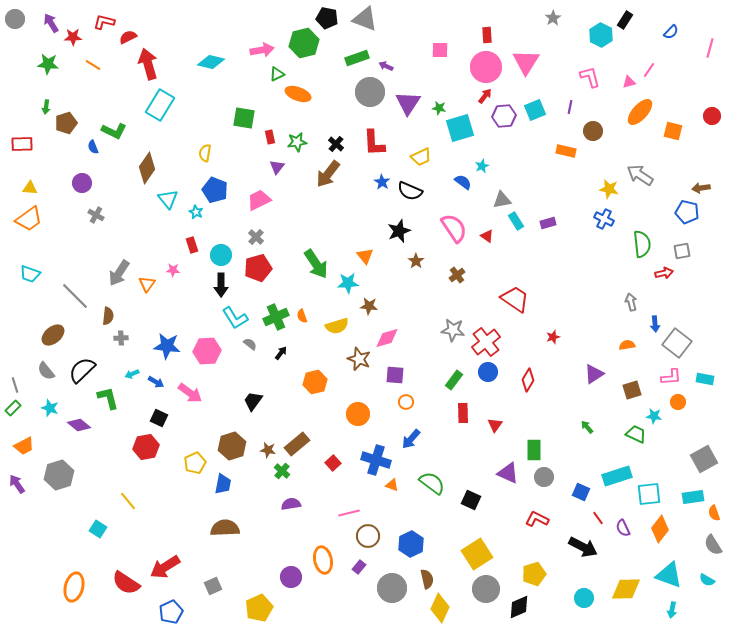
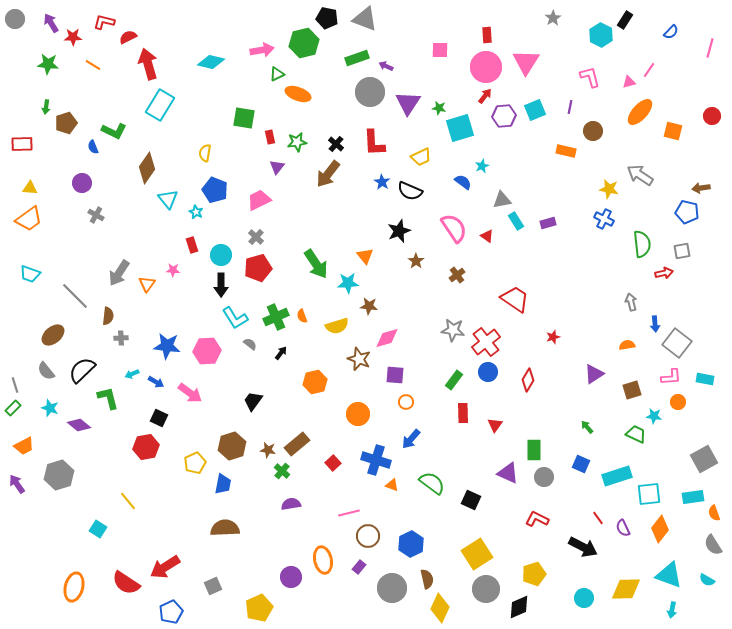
blue square at (581, 492): moved 28 px up
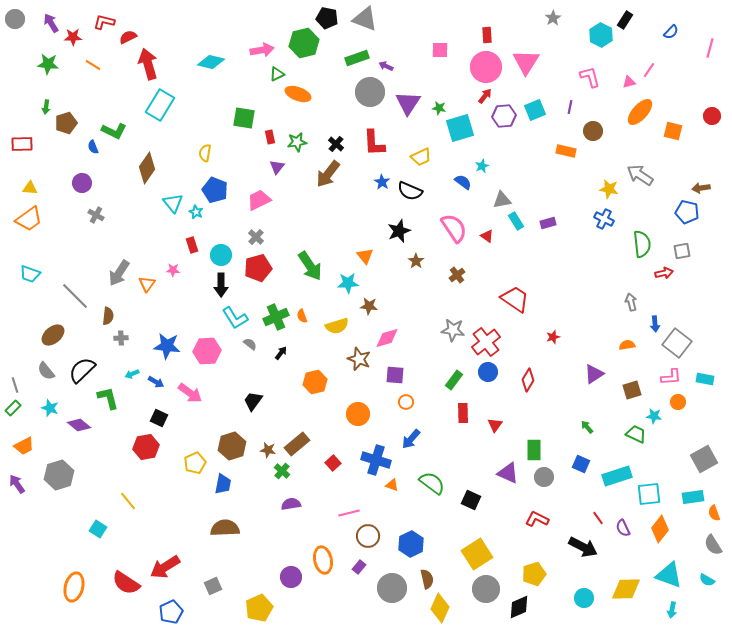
cyan triangle at (168, 199): moved 5 px right, 4 px down
green arrow at (316, 264): moved 6 px left, 2 px down
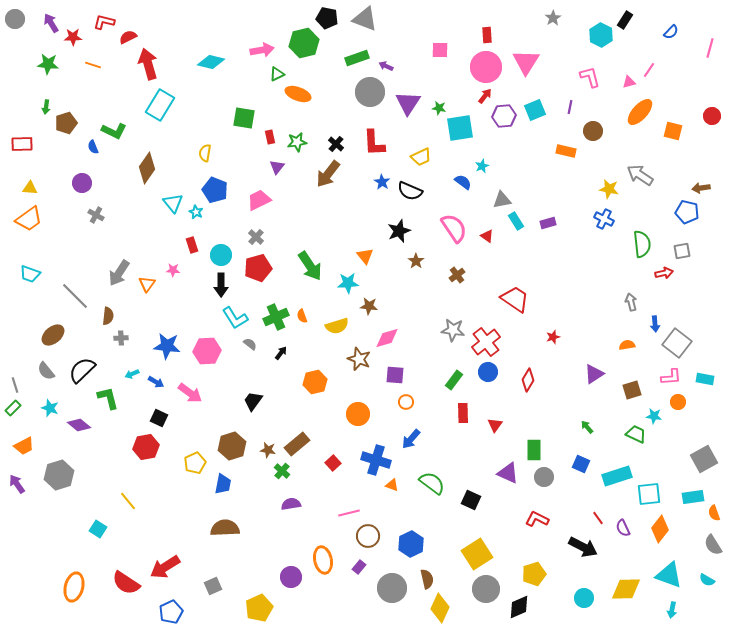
orange line at (93, 65): rotated 14 degrees counterclockwise
cyan square at (460, 128): rotated 8 degrees clockwise
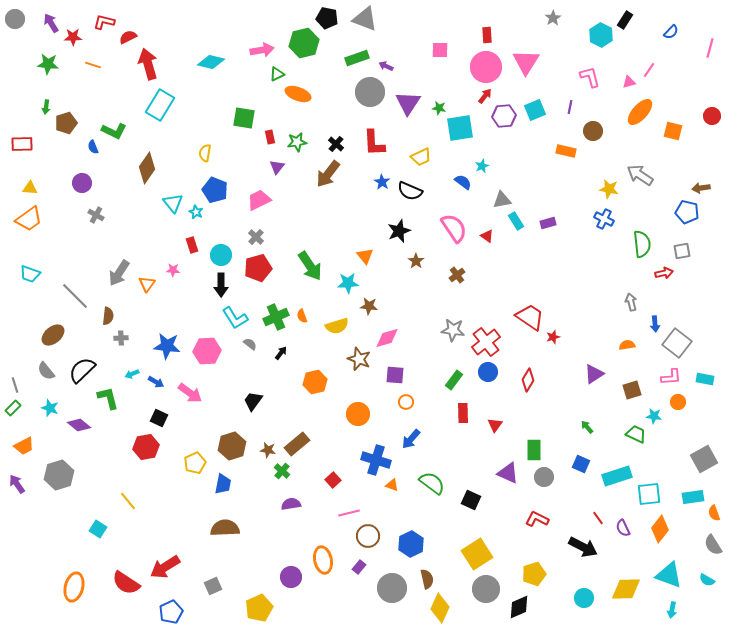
red trapezoid at (515, 299): moved 15 px right, 18 px down
red square at (333, 463): moved 17 px down
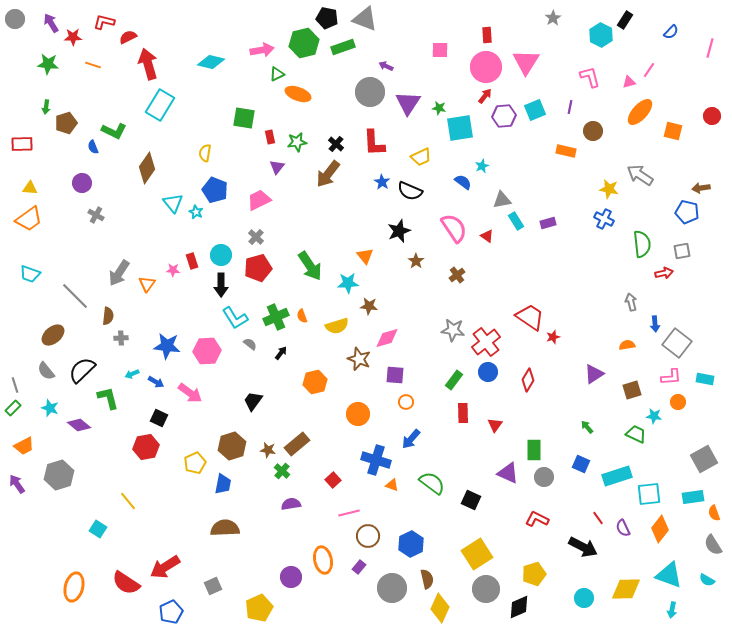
green rectangle at (357, 58): moved 14 px left, 11 px up
red rectangle at (192, 245): moved 16 px down
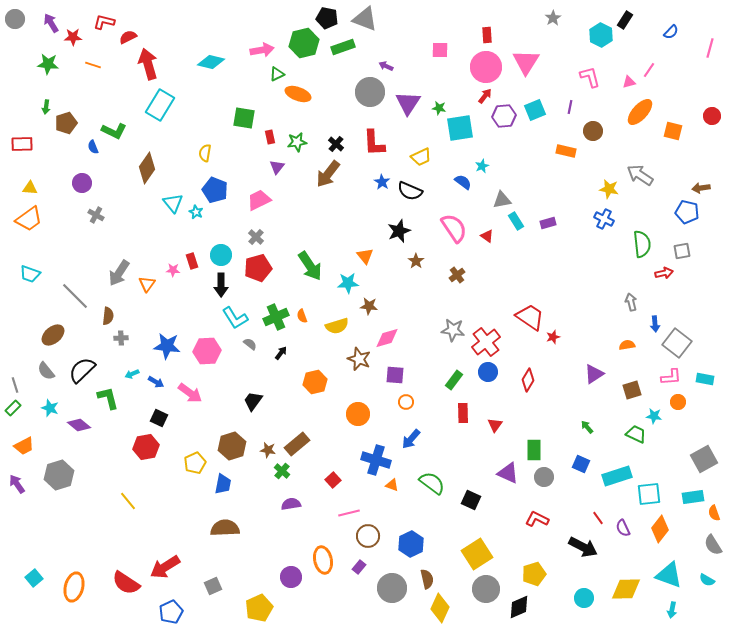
cyan square at (98, 529): moved 64 px left, 49 px down; rotated 18 degrees clockwise
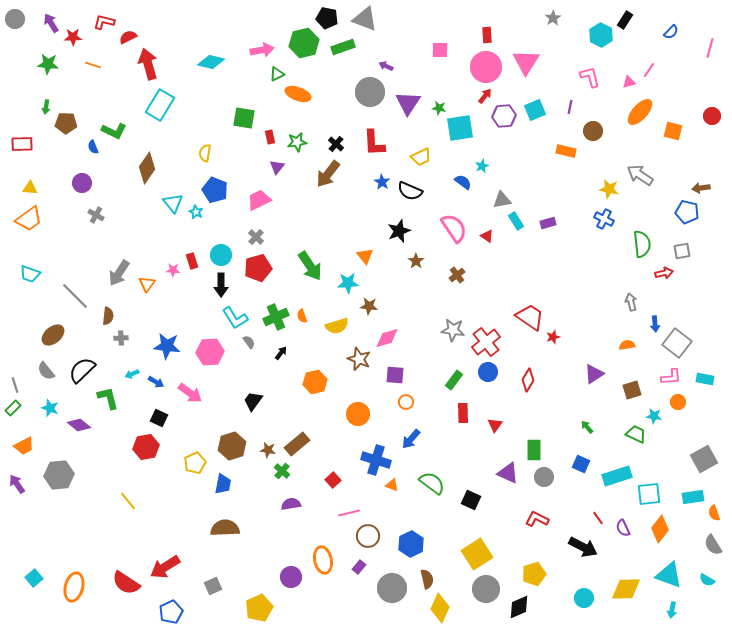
brown pentagon at (66, 123): rotated 20 degrees clockwise
gray semicircle at (250, 344): moved 1 px left, 2 px up; rotated 16 degrees clockwise
pink hexagon at (207, 351): moved 3 px right, 1 px down
gray hexagon at (59, 475): rotated 12 degrees clockwise
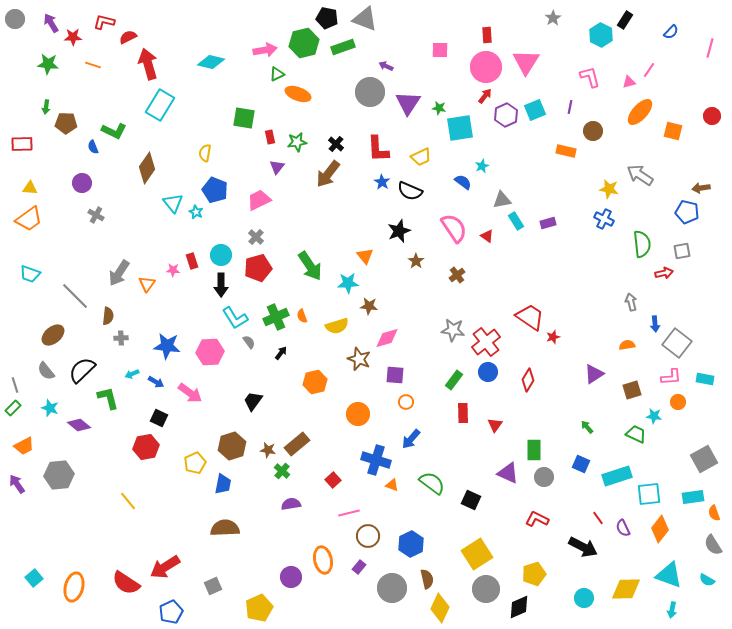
pink arrow at (262, 50): moved 3 px right
purple hexagon at (504, 116): moved 2 px right, 1 px up; rotated 20 degrees counterclockwise
red L-shape at (374, 143): moved 4 px right, 6 px down
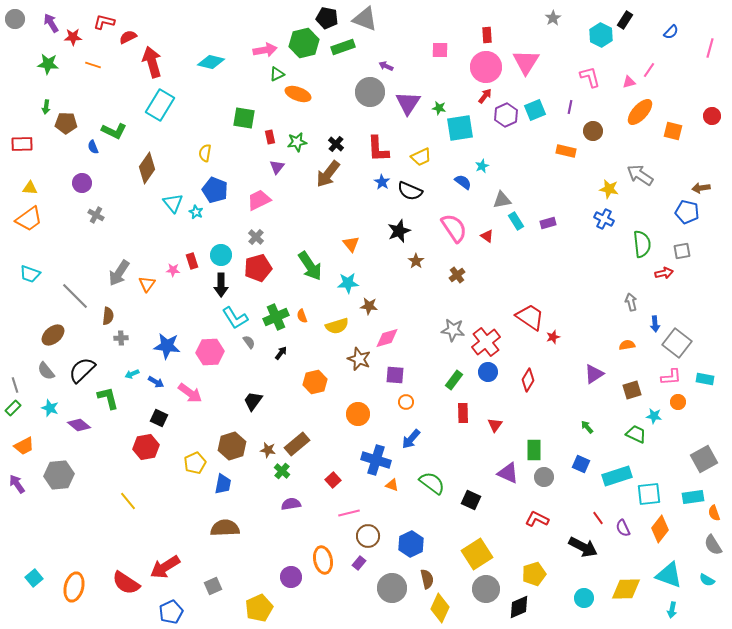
red arrow at (148, 64): moved 4 px right, 2 px up
orange triangle at (365, 256): moved 14 px left, 12 px up
purple rectangle at (359, 567): moved 4 px up
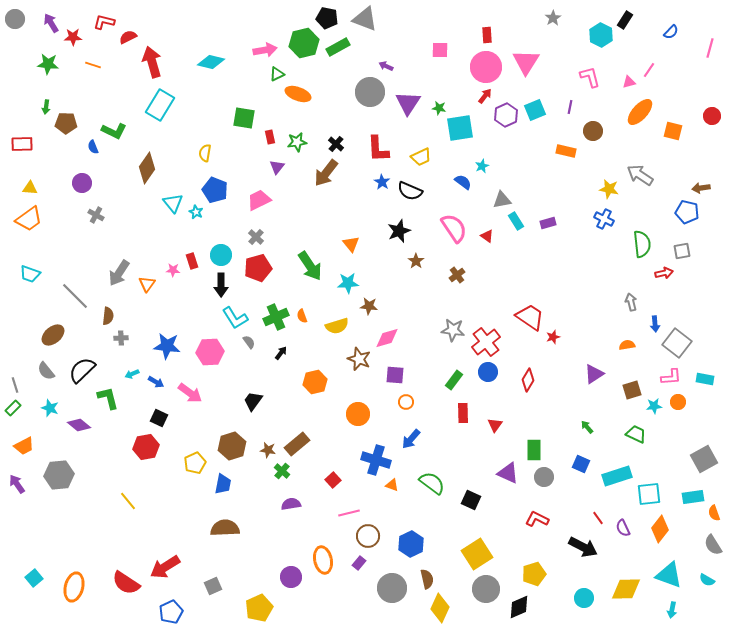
green rectangle at (343, 47): moved 5 px left; rotated 10 degrees counterclockwise
brown arrow at (328, 174): moved 2 px left, 1 px up
cyan star at (654, 416): moved 10 px up; rotated 14 degrees counterclockwise
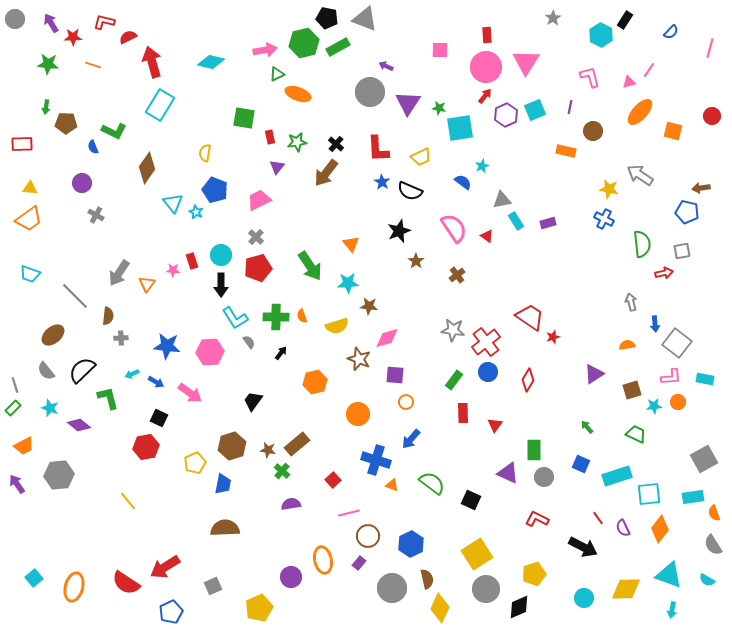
green cross at (276, 317): rotated 25 degrees clockwise
